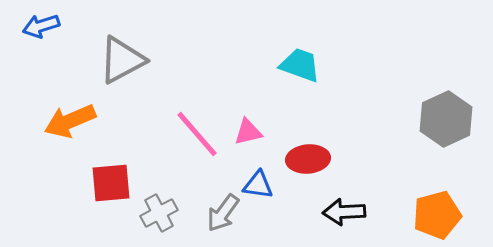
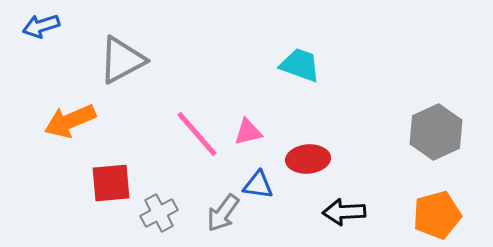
gray hexagon: moved 10 px left, 13 px down
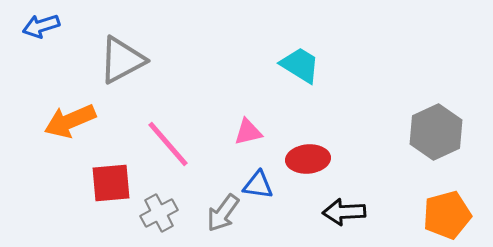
cyan trapezoid: rotated 12 degrees clockwise
pink line: moved 29 px left, 10 px down
orange pentagon: moved 10 px right
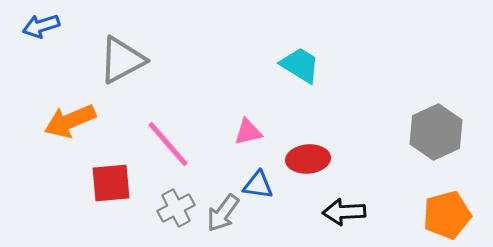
gray cross: moved 17 px right, 5 px up
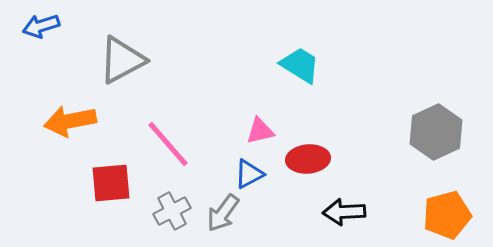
orange arrow: rotated 12 degrees clockwise
pink triangle: moved 12 px right, 1 px up
blue triangle: moved 9 px left, 11 px up; rotated 36 degrees counterclockwise
gray cross: moved 4 px left, 3 px down
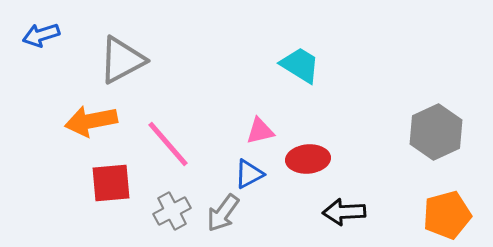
blue arrow: moved 9 px down
orange arrow: moved 21 px right
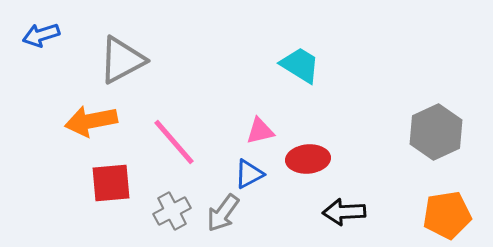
pink line: moved 6 px right, 2 px up
orange pentagon: rotated 6 degrees clockwise
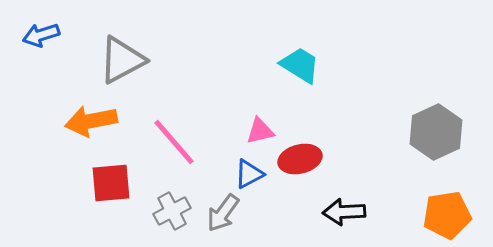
red ellipse: moved 8 px left; rotated 9 degrees counterclockwise
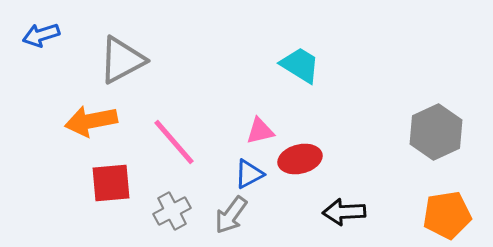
gray arrow: moved 8 px right, 2 px down
